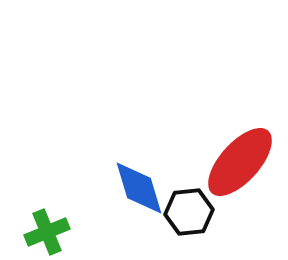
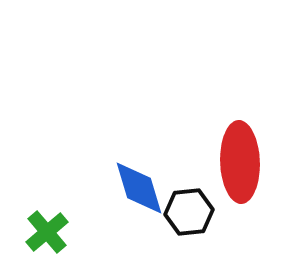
red ellipse: rotated 44 degrees counterclockwise
green cross: rotated 18 degrees counterclockwise
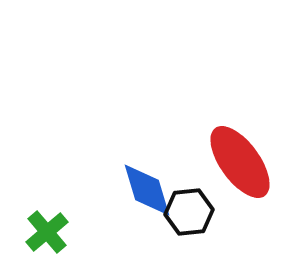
red ellipse: rotated 34 degrees counterclockwise
blue diamond: moved 8 px right, 2 px down
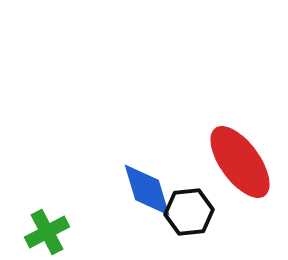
green cross: rotated 12 degrees clockwise
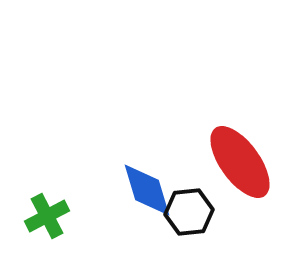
green cross: moved 16 px up
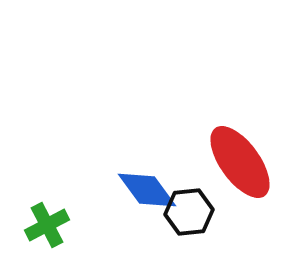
blue diamond: rotated 20 degrees counterclockwise
green cross: moved 9 px down
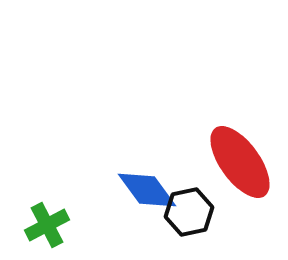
black hexagon: rotated 6 degrees counterclockwise
